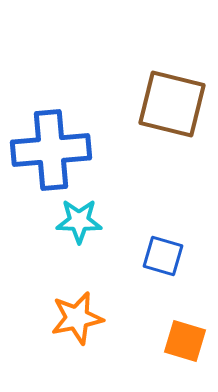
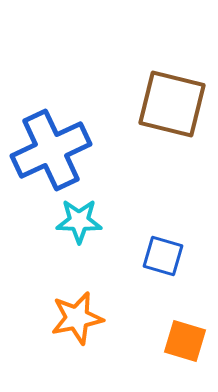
blue cross: rotated 20 degrees counterclockwise
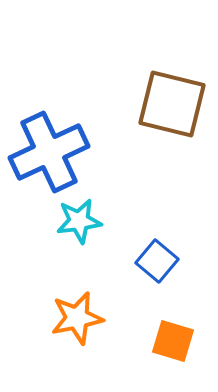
blue cross: moved 2 px left, 2 px down
cyan star: rotated 9 degrees counterclockwise
blue square: moved 6 px left, 5 px down; rotated 24 degrees clockwise
orange square: moved 12 px left
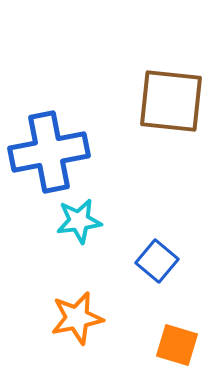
brown square: moved 1 px left, 3 px up; rotated 8 degrees counterclockwise
blue cross: rotated 14 degrees clockwise
orange square: moved 4 px right, 4 px down
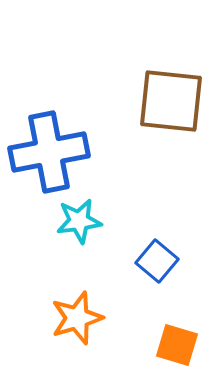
orange star: rotated 6 degrees counterclockwise
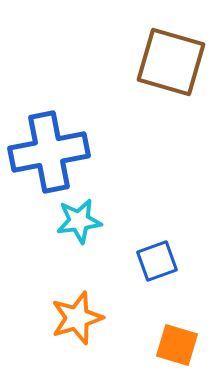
brown square: moved 39 px up; rotated 10 degrees clockwise
blue square: rotated 30 degrees clockwise
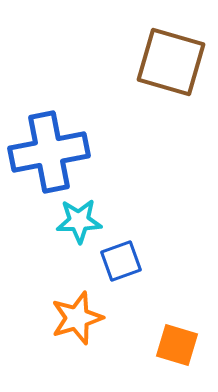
cyan star: rotated 6 degrees clockwise
blue square: moved 36 px left
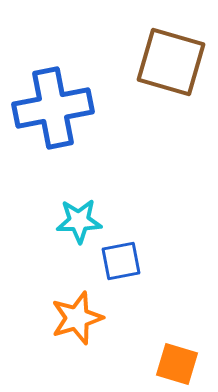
blue cross: moved 4 px right, 44 px up
blue square: rotated 9 degrees clockwise
orange square: moved 19 px down
